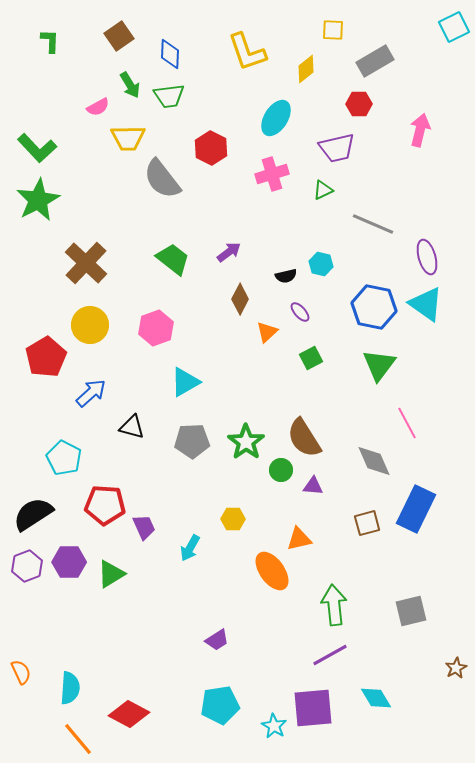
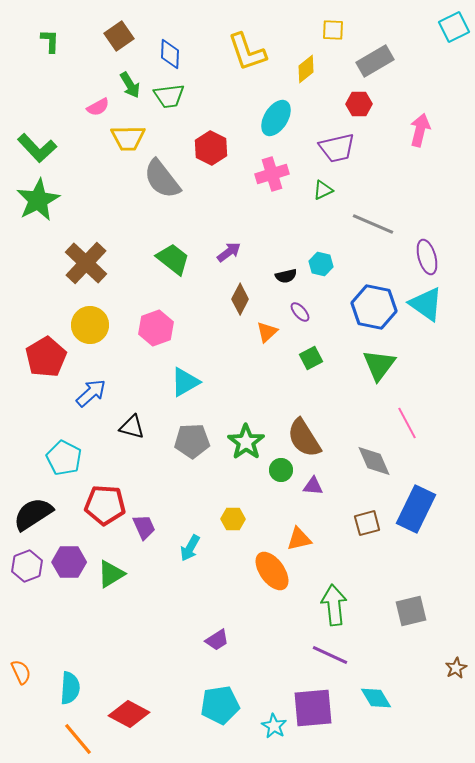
purple line at (330, 655): rotated 54 degrees clockwise
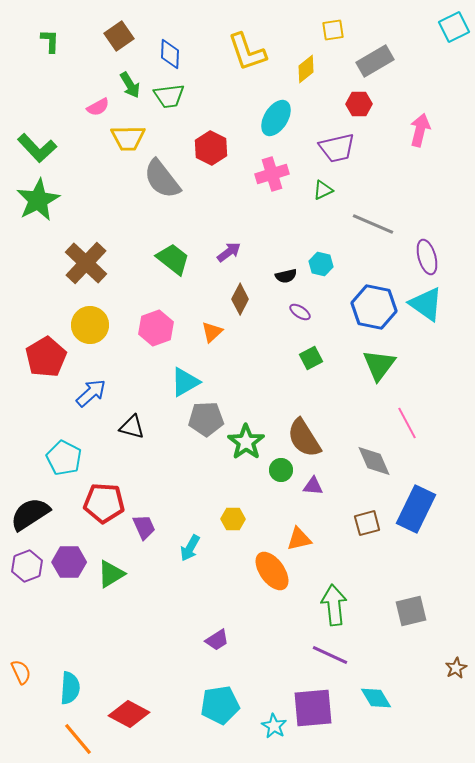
yellow square at (333, 30): rotated 10 degrees counterclockwise
purple ellipse at (300, 312): rotated 15 degrees counterclockwise
orange triangle at (267, 332): moved 55 px left
gray pentagon at (192, 441): moved 14 px right, 22 px up
red pentagon at (105, 505): moved 1 px left, 2 px up
black semicircle at (33, 514): moved 3 px left
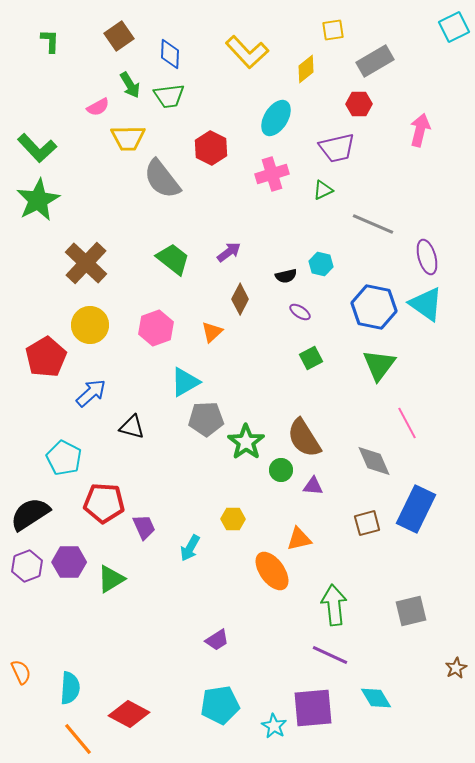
yellow L-shape at (247, 52): rotated 24 degrees counterclockwise
green triangle at (111, 574): moved 5 px down
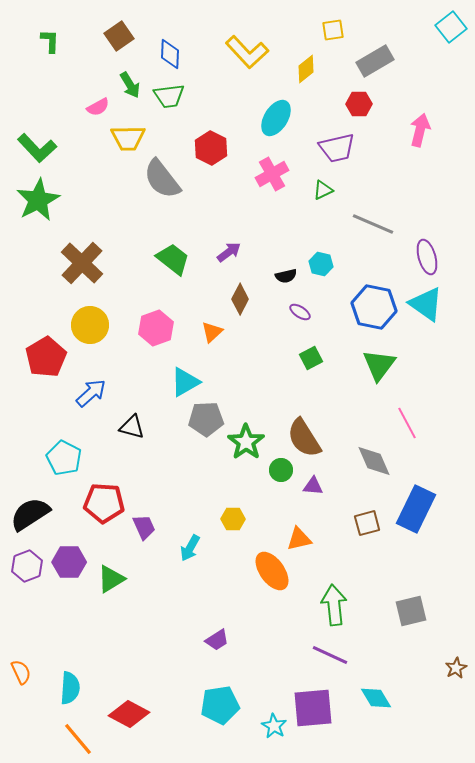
cyan square at (454, 27): moved 3 px left; rotated 12 degrees counterclockwise
pink cross at (272, 174): rotated 12 degrees counterclockwise
brown cross at (86, 263): moved 4 px left
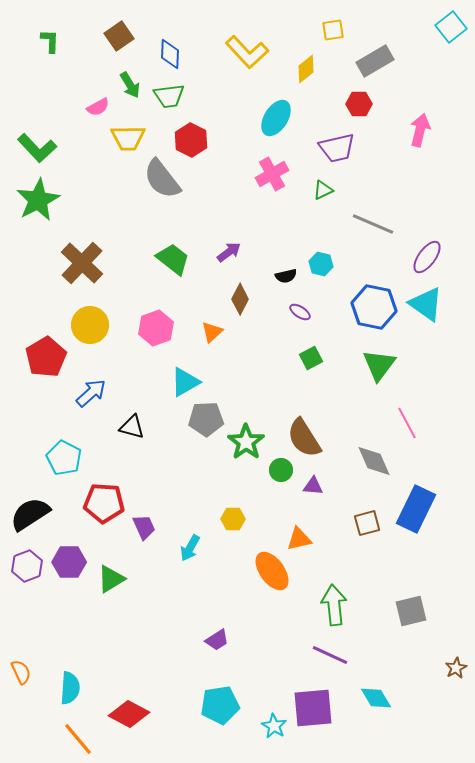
red hexagon at (211, 148): moved 20 px left, 8 px up
purple ellipse at (427, 257): rotated 52 degrees clockwise
